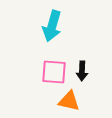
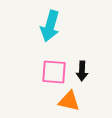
cyan arrow: moved 2 px left
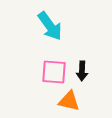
cyan arrow: rotated 52 degrees counterclockwise
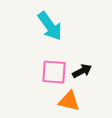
black arrow: rotated 120 degrees counterclockwise
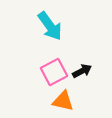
pink square: rotated 32 degrees counterclockwise
orange triangle: moved 6 px left
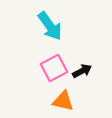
pink square: moved 4 px up
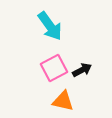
black arrow: moved 1 px up
